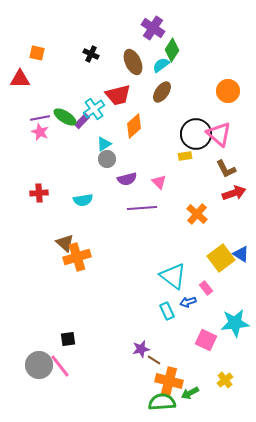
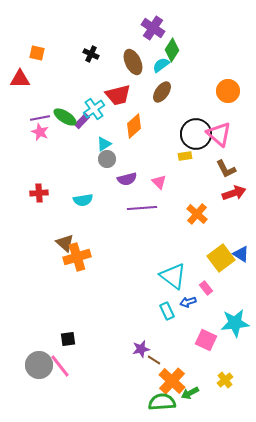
orange cross at (169, 381): moved 3 px right; rotated 28 degrees clockwise
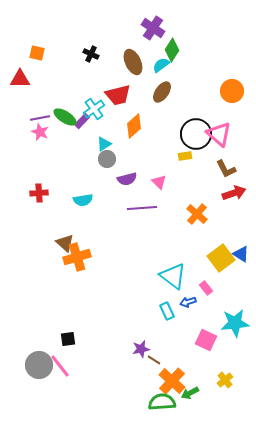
orange circle at (228, 91): moved 4 px right
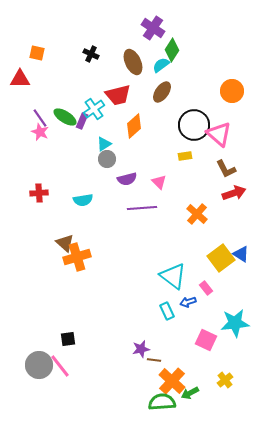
purple line at (40, 118): rotated 66 degrees clockwise
purple rectangle at (82, 121): rotated 21 degrees counterclockwise
black circle at (196, 134): moved 2 px left, 9 px up
brown line at (154, 360): rotated 24 degrees counterclockwise
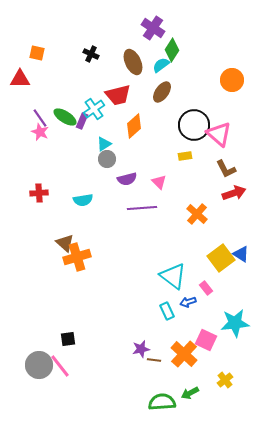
orange circle at (232, 91): moved 11 px up
orange cross at (172, 381): moved 12 px right, 27 px up
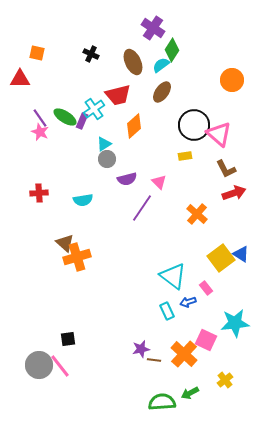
purple line at (142, 208): rotated 52 degrees counterclockwise
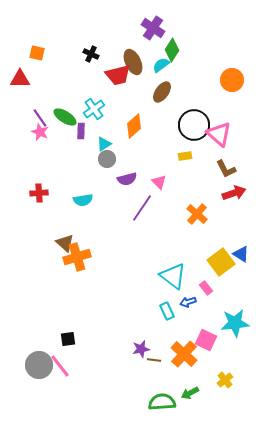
red trapezoid at (118, 95): moved 20 px up
purple rectangle at (82, 121): moved 1 px left, 10 px down; rotated 21 degrees counterclockwise
yellow square at (221, 258): moved 4 px down
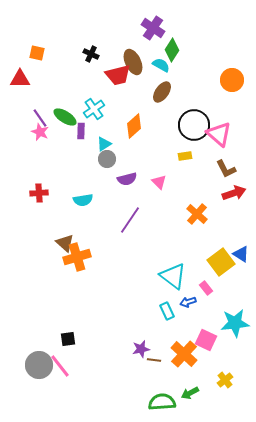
cyan semicircle at (161, 65): rotated 66 degrees clockwise
purple line at (142, 208): moved 12 px left, 12 px down
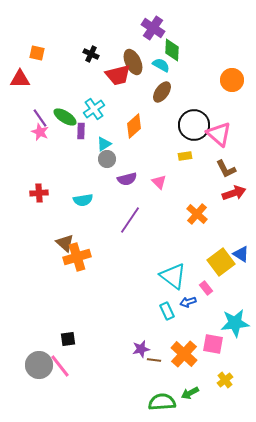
green diamond at (172, 50): rotated 30 degrees counterclockwise
pink square at (206, 340): moved 7 px right, 4 px down; rotated 15 degrees counterclockwise
